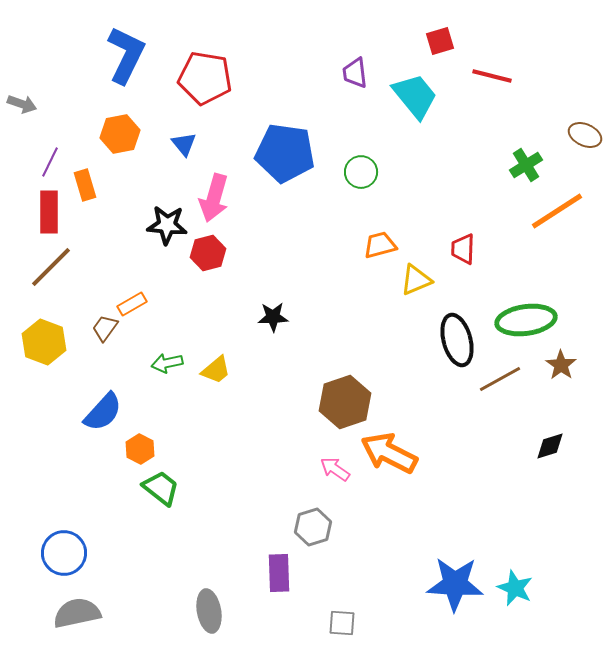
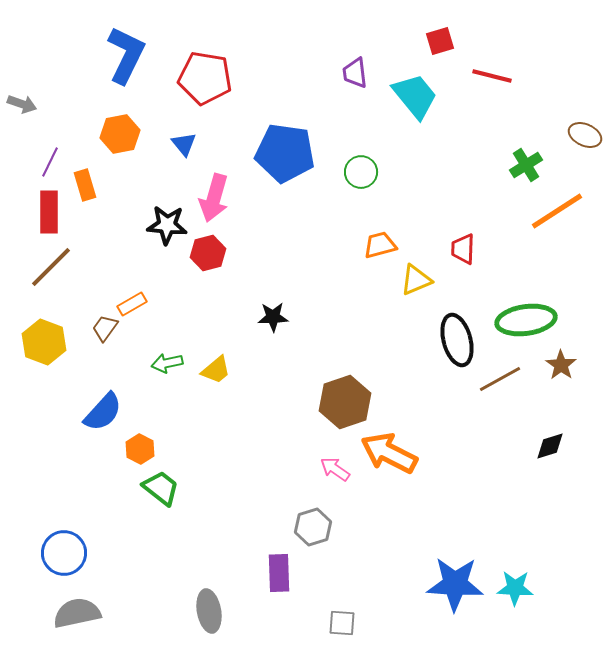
cyan star at (515, 588): rotated 21 degrees counterclockwise
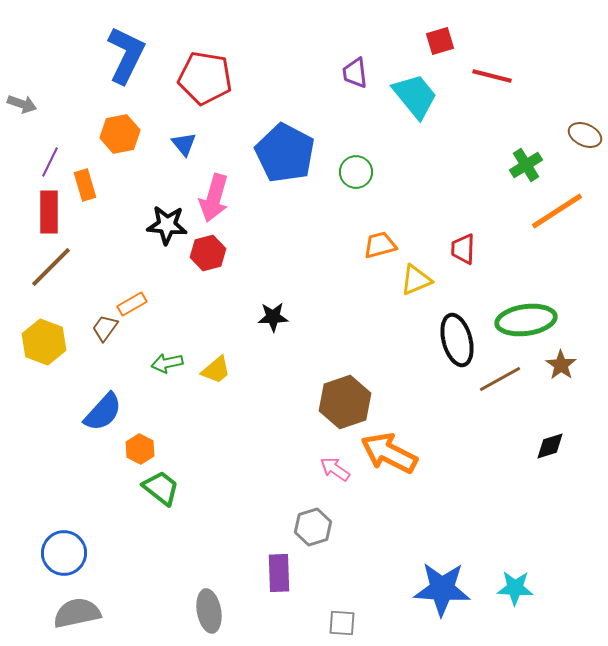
blue pentagon at (285, 153): rotated 20 degrees clockwise
green circle at (361, 172): moved 5 px left
blue star at (455, 584): moved 13 px left, 5 px down
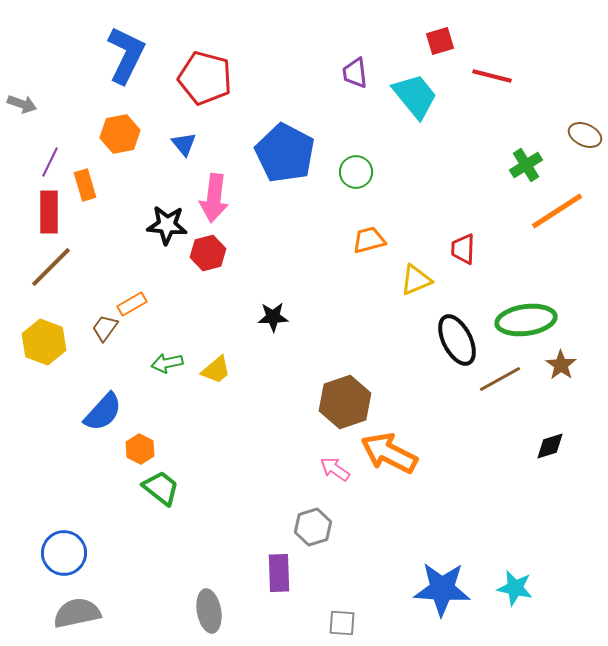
red pentagon at (205, 78): rotated 6 degrees clockwise
pink arrow at (214, 198): rotated 9 degrees counterclockwise
orange trapezoid at (380, 245): moved 11 px left, 5 px up
black ellipse at (457, 340): rotated 12 degrees counterclockwise
cyan star at (515, 588): rotated 9 degrees clockwise
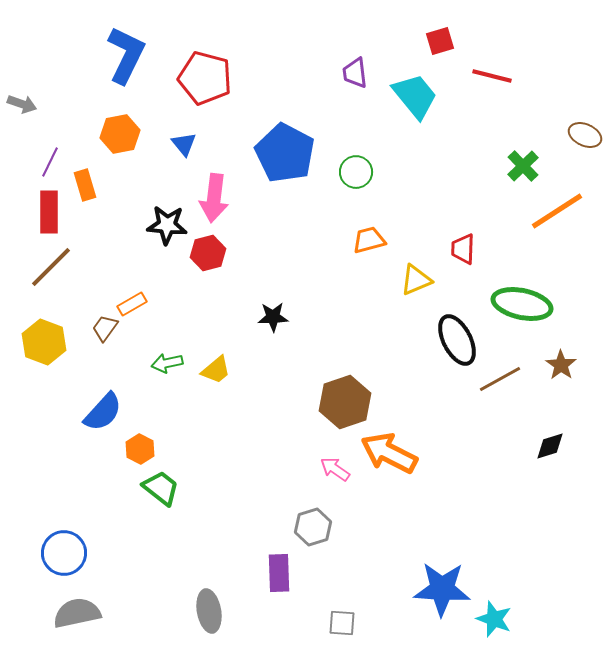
green cross at (526, 165): moved 3 px left, 1 px down; rotated 12 degrees counterclockwise
green ellipse at (526, 320): moved 4 px left, 16 px up; rotated 20 degrees clockwise
cyan star at (515, 588): moved 21 px left, 31 px down; rotated 9 degrees clockwise
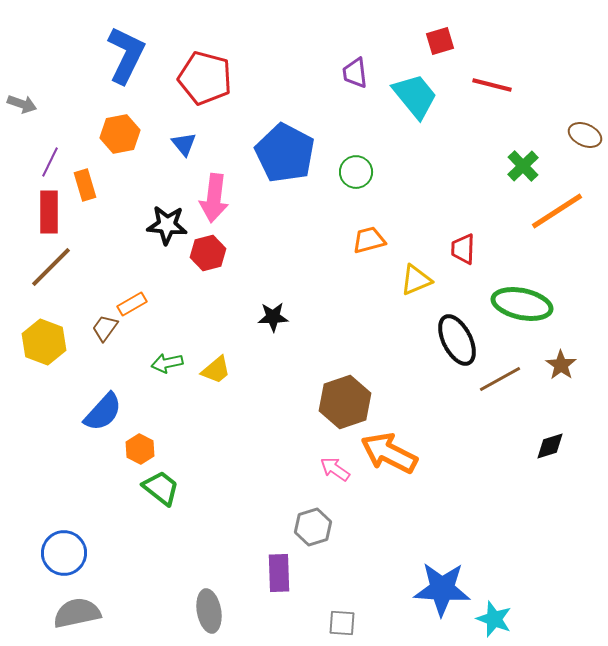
red line at (492, 76): moved 9 px down
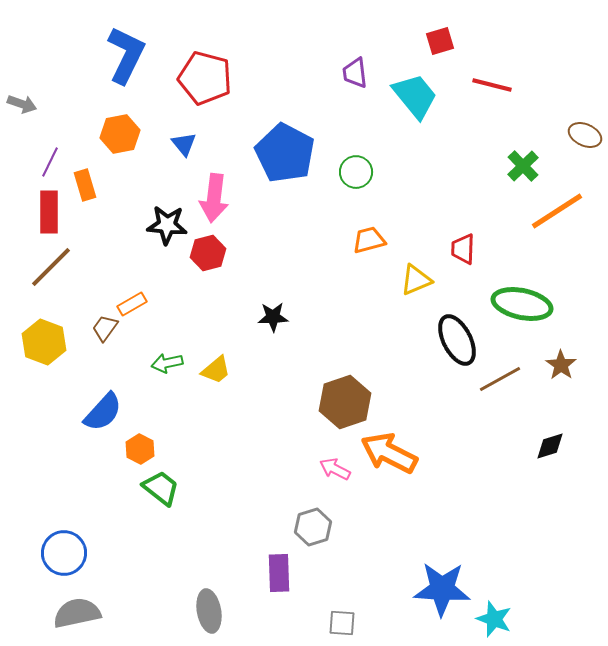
pink arrow at (335, 469): rotated 8 degrees counterclockwise
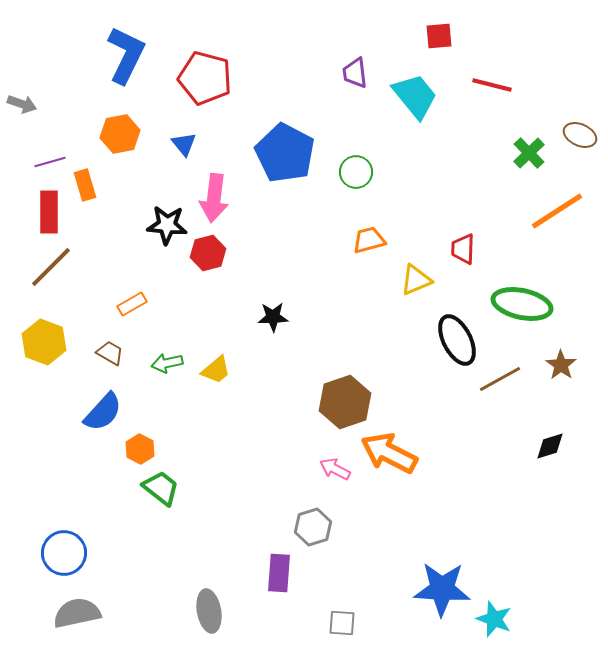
red square at (440, 41): moved 1 px left, 5 px up; rotated 12 degrees clockwise
brown ellipse at (585, 135): moved 5 px left
purple line at (50, 162): rotated 48 degrees clockwise
green cross at (523, 166): moved 6 px right, 13 px up
brown trapezoid at (105, 328): moved 5 px right, 25 px down; rotated 84 degrees clockwise
purple rectangle at (279, 573): rotated 6 degrees clockwise
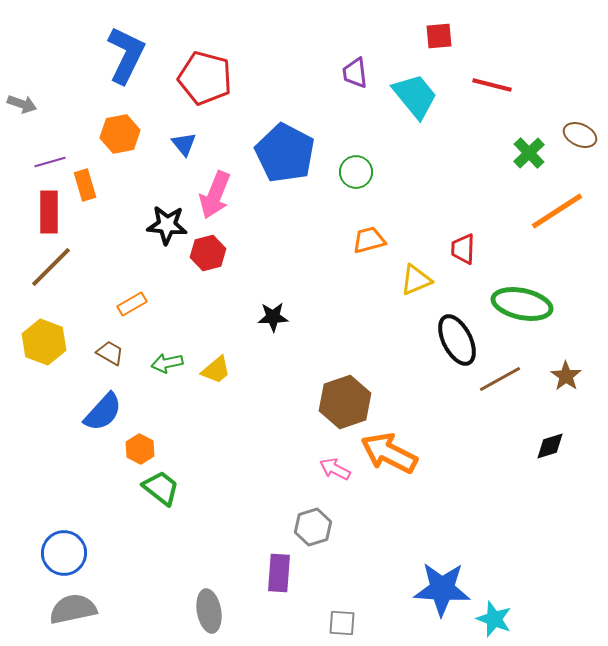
pink arrow at (214, 198): moved 1 px right, 3 px up; rotated 15 degrees clockwise
brown star at (561, 365): moved 5 px right, 11 px down
gray semicircle at (77, 613): moved 4 px left, 4 px up
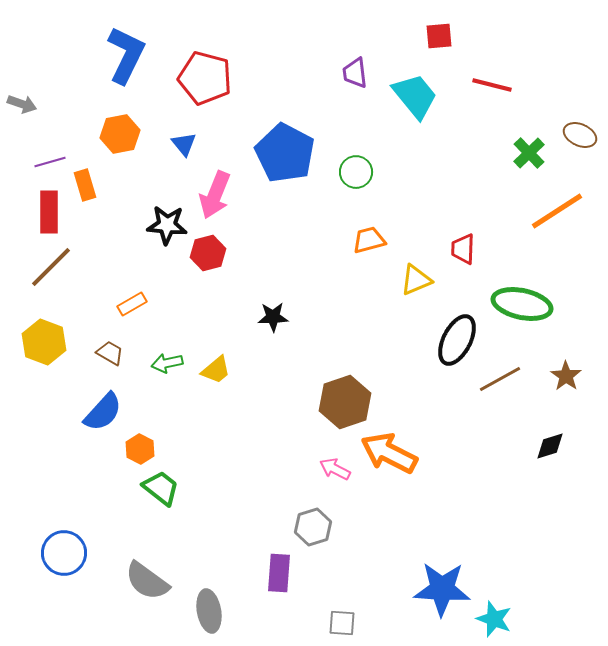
black ellipse at (457, 340): rotated 54 degrees clockwise
gray semicircle at (73, 609): moved 74 px right, 28 px up; rotated 132 degrees counterclockwise
